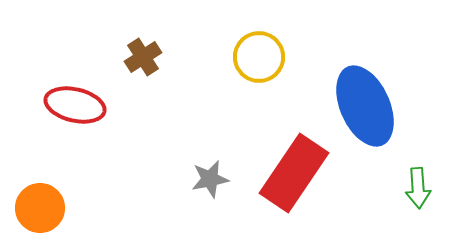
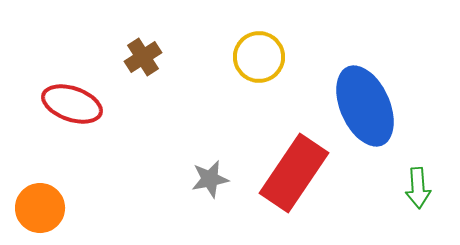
red ellipse: moved 3 px left, 1 px up; rotated 6 degrees clockwise
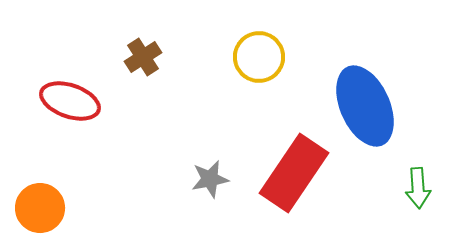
red ellipse: moved 2 px left, 3 px up
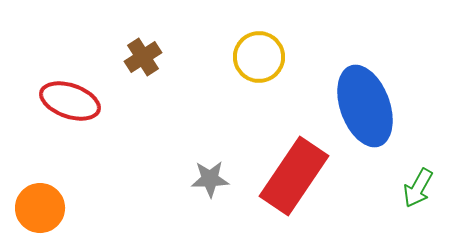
blue ellipse: rotated 4 degrees clockwise
red rectangle: moved 3 px down
gray star: rotated 9 degrees clockwise
green arrow: rotated 33 degrees clockwise
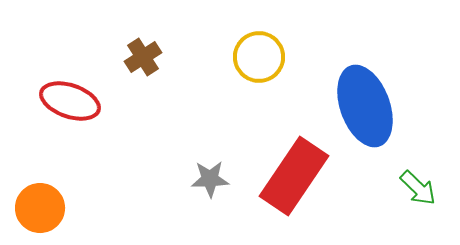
green arrow: rotated 75 degrees counterclockwise
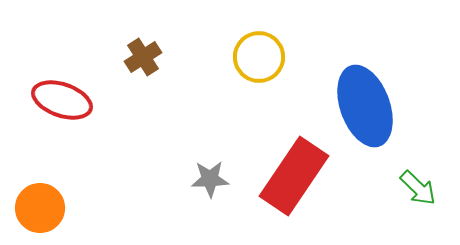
red ellipse: moved 8 px left, 1 px up
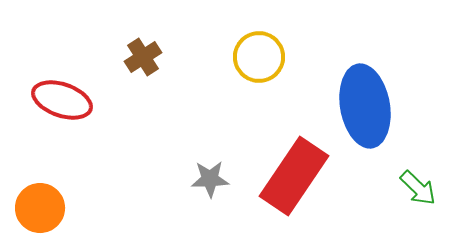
blue ellipse: rotated 10 degrees clockwise
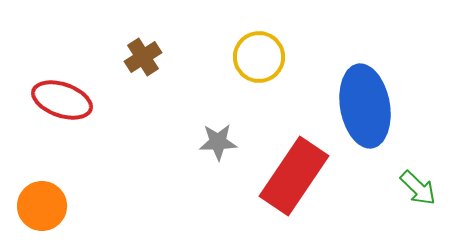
gray star: moved 8 px right, 37 px up
orange circle: moved 2 px right, 2 px up
